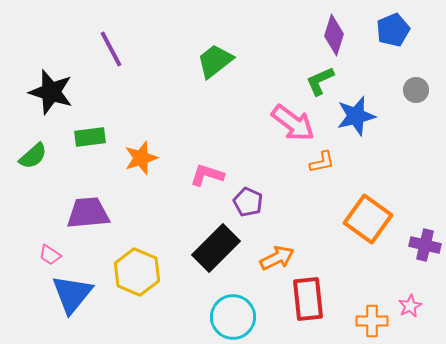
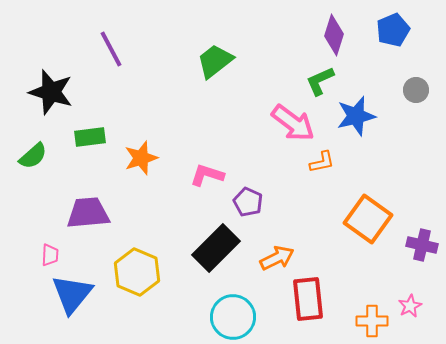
purple cross: moved 3 px left
pink trapezoid: rotated 120 degrees counterclockwise
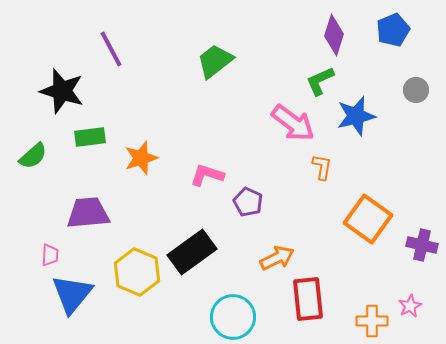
black star: moved 11 px right, 1 px up
orange L-shape: moved 5 px down; rotated 68 degrees counterclockwise
black rectangle: moved 24 px left, 4 px down; rotated 9 degrees clockwise
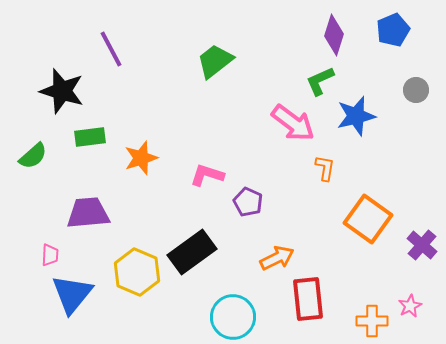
orange L-shape: moved 3 px right, 1 px down
purple cross: rotated 28 degrees clockwise
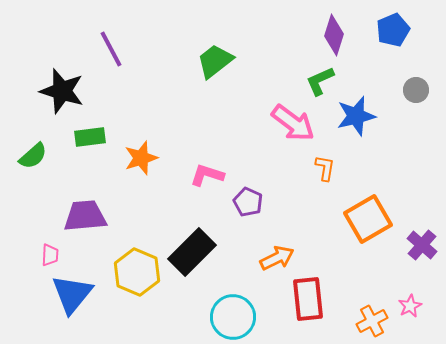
purple trapezoid: moved 3 px left, 3 px down
orange square: rotated 24 degrees clockwise
black rectangle: rotated 9 degrees counterclockwise
orange cross: rotated 28 degrees counterclockwise
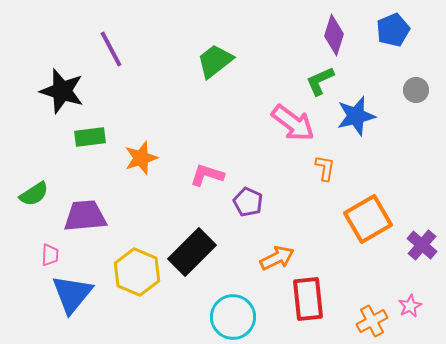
green semicircle: moved 1 px right, 38 px down; rotated 8 degrees clockwise
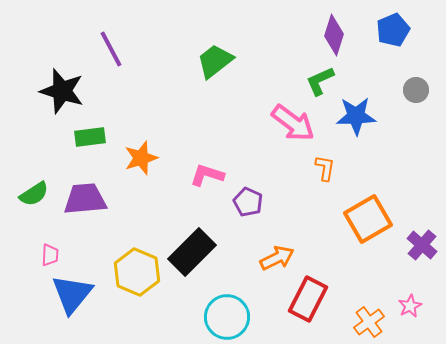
blue star: rotated 12 degrees clockwise
purple trapezoid: moved 17 px up
red rectangle: rotated 33 degrees clockwise
cyan circle: moved 6 px left
orange cross: moved 3 px left, 1 px down; rotated 8 degrees counterclockwise
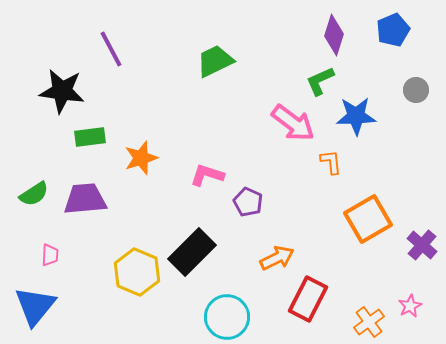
green trapezoid: rotated 12 degrees clockwise
black star: rotated 9 degrees counterclockwise
orange L-shape: moved 6 px right, 6 px up; rotated 16 degrees counterclockwise
blue triangle: moved 37 px left, 12 px down
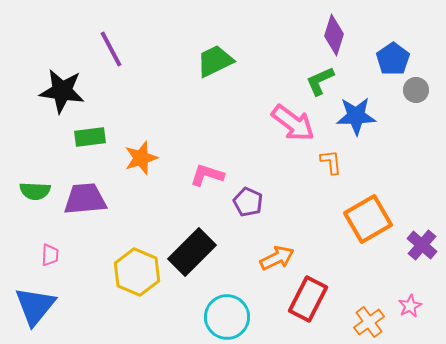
blue pentagon: moved 29 px down; rotated 12 degrees counterclockwise
green semicircle: moved 1 px right, 3 px up; rotated 36 degrees clockwise
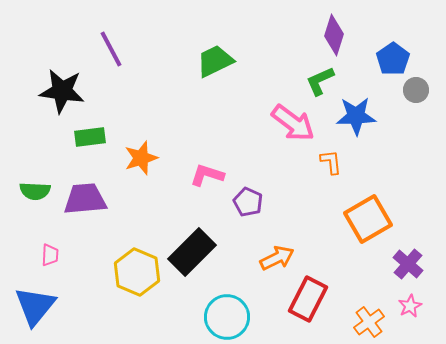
purple cross: moved 14 px left, 19 px down
